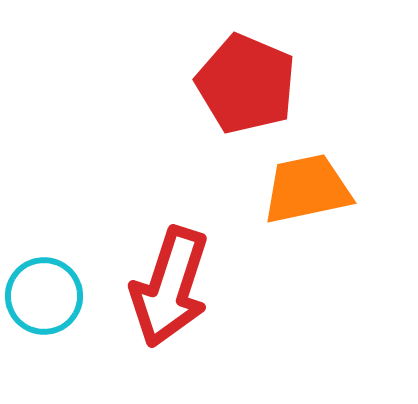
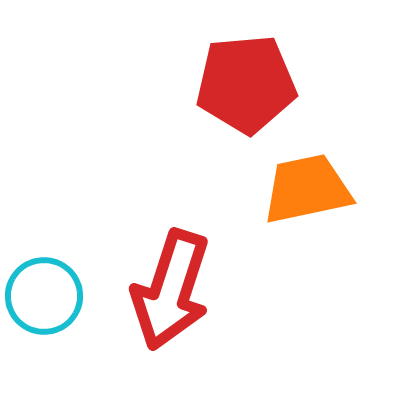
red pentagon: rotated 28 degrees counterclockwise
red arrow: moved 1 px right, 3 px down
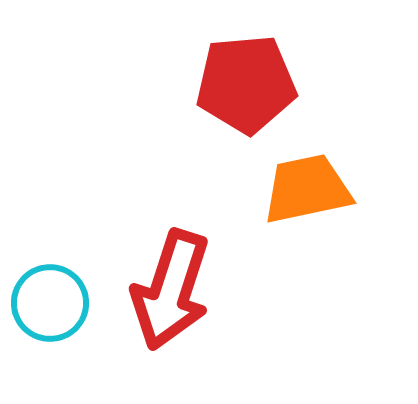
cyan circle: moved 6 px right, 7 px down
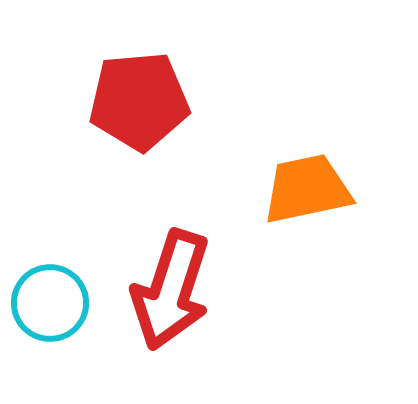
red pentagon: moved 107 px left, 17 px down
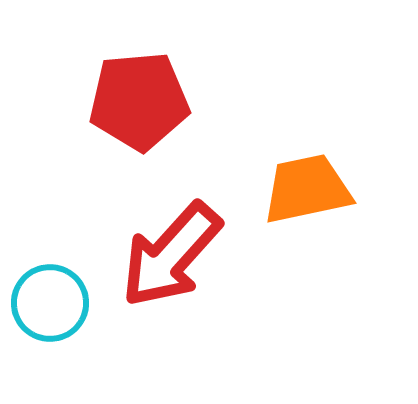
red arrow: moved 35 px up; rotated 24 degrees clockwise
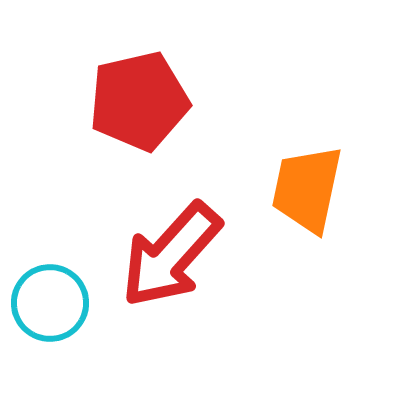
red pentagon: rotated 8 degrees counterclockwise
orange trapezoid: rotated 66 degrees counterclockwise
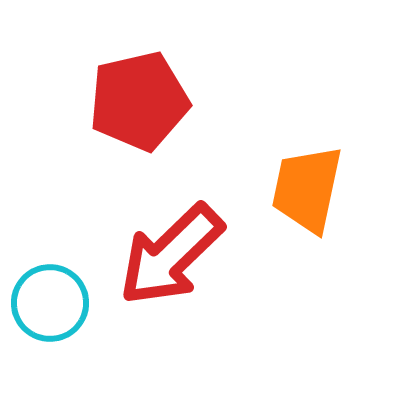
red arrow: rotated 4 degrees clockwise
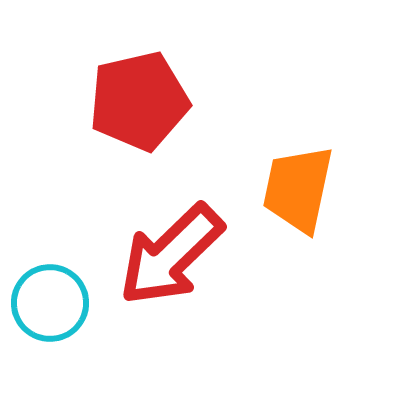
orange trapezoid: moved 9 px left
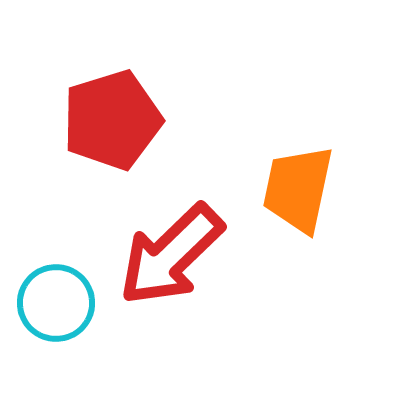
red pentagon: moved 27 px left, 19 px down; rotated 4 degrees counterclockwise
cyan circle: moved 6 px right
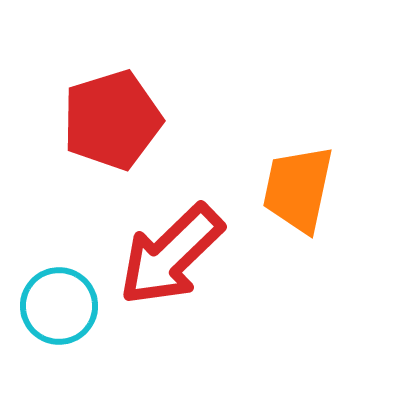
cyan circle: moved 3 px right, 3 px down
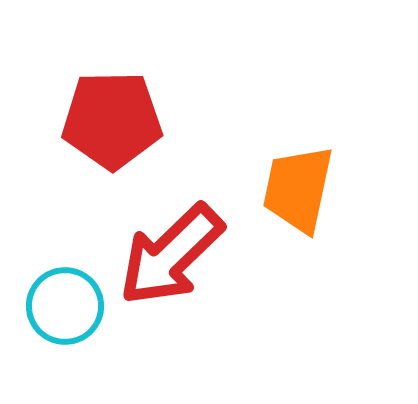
red pentagon: rotated 16 degrees clockwise
cyan circle: moved 6 px right
